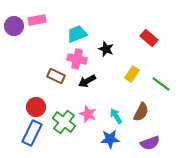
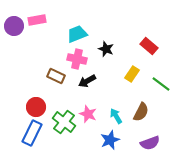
red rectangle: moved 8 px down
blue star: moved 1 px down; rotated 18 degrees counterclockwise
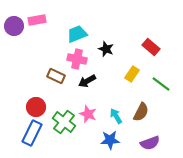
red rectangle: moved 2 px right, 1 px down
blue star: rotated 18 degrees clockwise
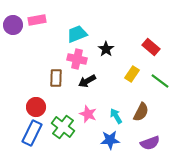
purple circle: moved 1 px left, 1 px up
black star: rotated 14 degrees clockwise
brown rectangle: moved 2 px down; rotated 66 degrees clockwise
green line: moved 1 px left, 3 px up
green cross: moved 1 px left, 5 px down
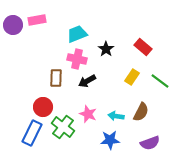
red rectangle: moved 8 px left
yellow rectangle: moved 3 px down
red circle: moved 7 px right
cyan arrow: rotated 49 degrees counterclockwise
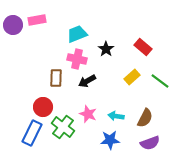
yellow rectangle: rotated 14 degrees clockwise
brown semicircle: moved 4 px right, 6 px down
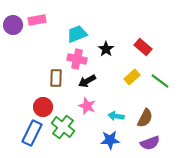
pink star: moved 1 px left, 8 px up
